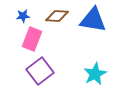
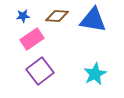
pink rectangle: rotated 35 degrees clockwise
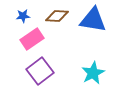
cyan star: moved 2 px left, 1 px up
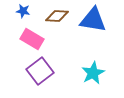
blue star: moved 5 px up; rotated 16 degrees clockwise
pink rectangle: rotated 65 degrees clockwise
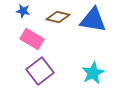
brown diamond: moved 1 px right, 1 px down; rotated 10 degrees clockwise
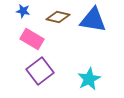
cyan star: moved 4 px left, 6 px down
